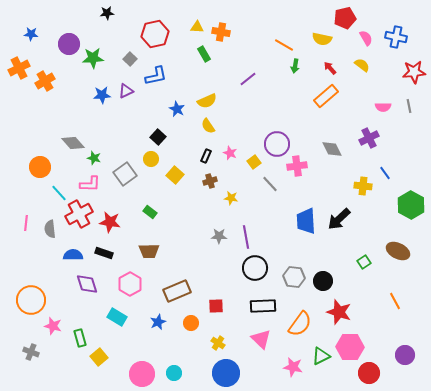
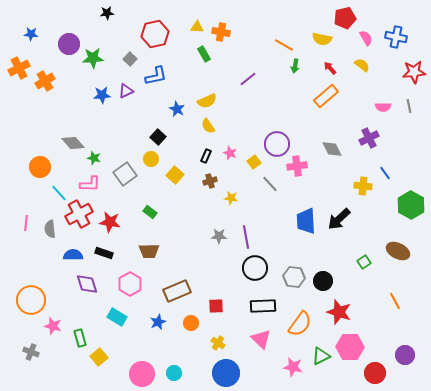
red circle at (369, 373): moved 6 px right
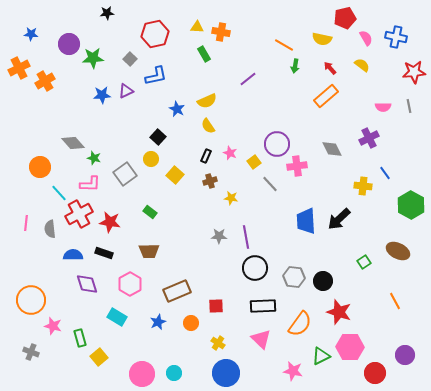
pink star at (293, 367): moved 4 px down
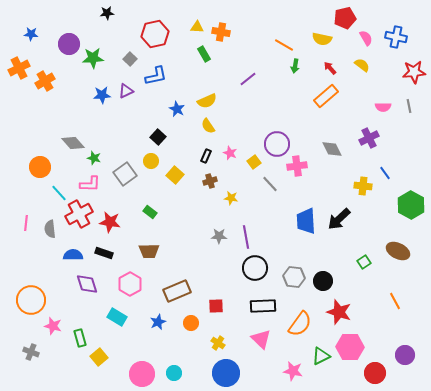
yellow circle at (151, 159): moved 2 px down
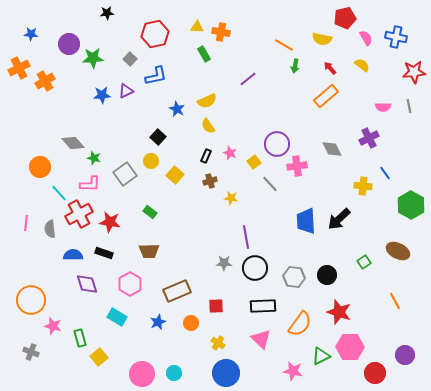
gray star at (219, 236): moved 5 px right, 27 px down
black circle at (323, 281): moved 4 px right, 6 px up
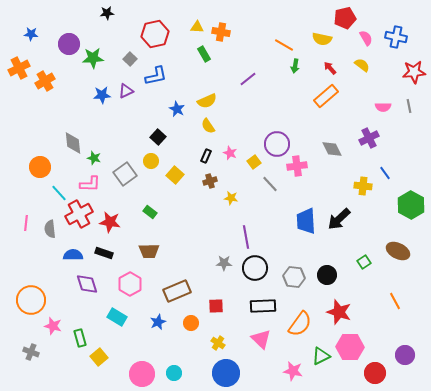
gray diamond at (73, 143): rotated 35 degrees clockwise
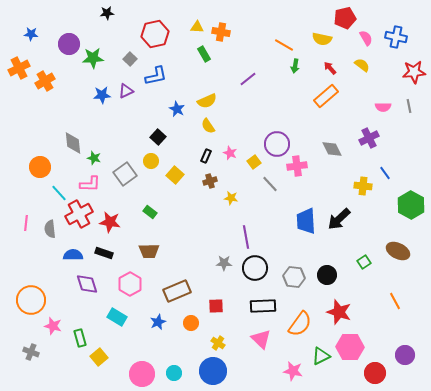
blue circle at (226, 373): moved 13 px left, 2 px up
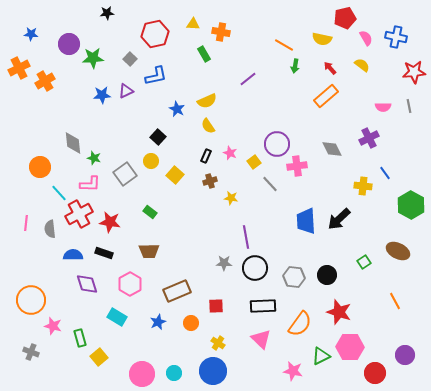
yellow triangle at (197, 27): moved 4 px left, 3 px up
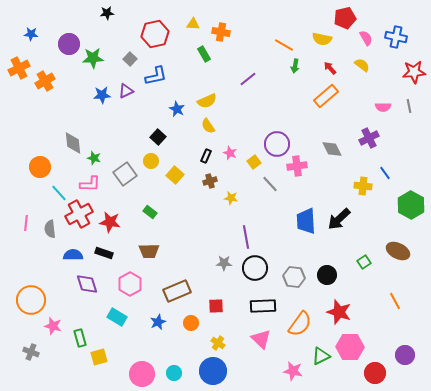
yellow square at (99, 357): rotated 24 degrees clockwise
